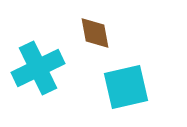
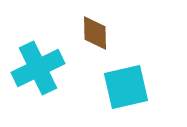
brown diamond: rotated 9 degrees clockwise
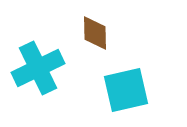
cyan square: moved 3 px down
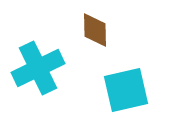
brown diamond: moved 3 px up
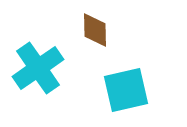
cyan cross: rotated 9 degrees counterclockwise
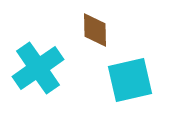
cyan square: moved 4 px right, 10 px up
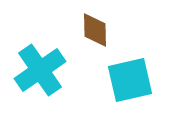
cyan cross: moved 2 px right, 2 px down
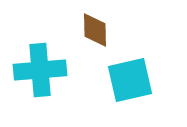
cyan cross: rotated 30 degrees clockwise
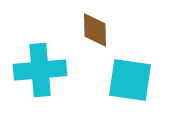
cyan square: rotated 21 degrees clockwise
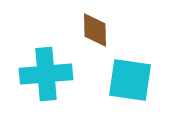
cyan cross: moved 6 px right, 4 px down
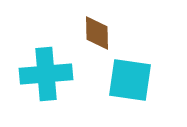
brown diamond: moved 2 px right, 3 px down
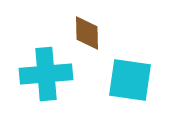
brown diamond: moved 10 px left
